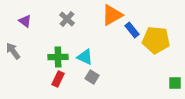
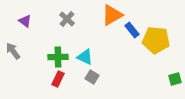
green square: moved 4 px up; rotated 16 degrees counterclockwise
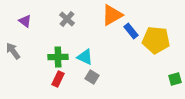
blue rectangle: moved 1 px left, 1 px down
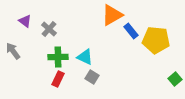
gray cross: moved 18 px left, 10 px down
green square: rotated 24 degrees counterclockwise
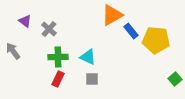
cyan triangle: moved 3 px right
gray square: moved 2 px down; rotated 32 degrees counterclockwise
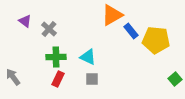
gray arrow: moved 26 px down
green cross: moved 2 px left
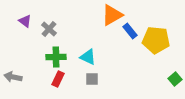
blue rectangle: moved 1 px left
gray arrow: rotated 42 degrees counterclockwise
